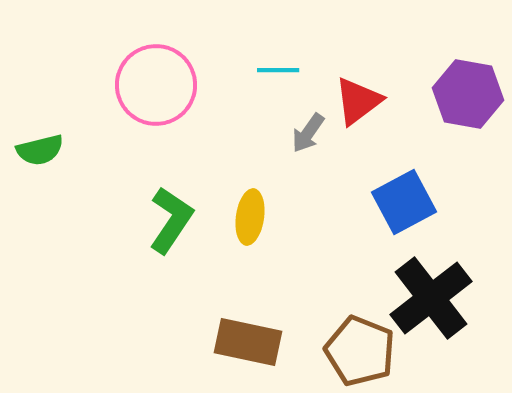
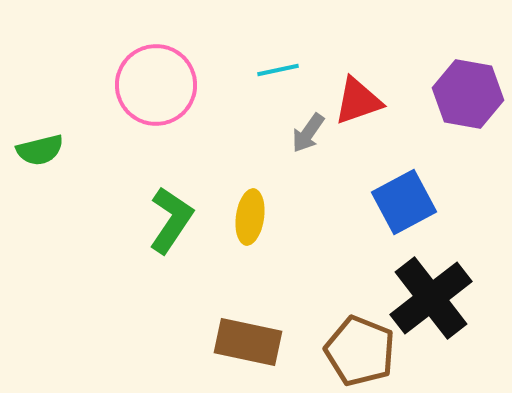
cyan line: rotated 12 degrees counterclockwise
red triangle: rotated 18 degrees clockwise
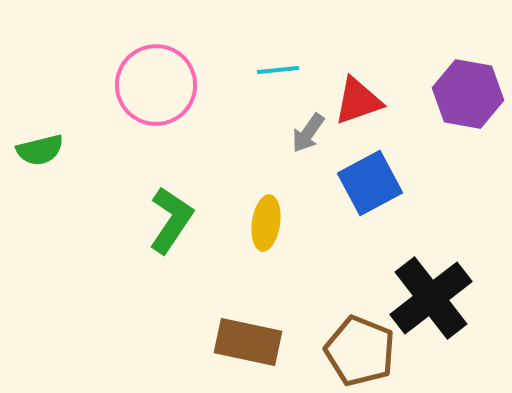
cyan line: rotated 6 degrees clockwise
blue square: moved 34 px left, 19 px up
yellow ellipse: moved 16 px right, 6 px down
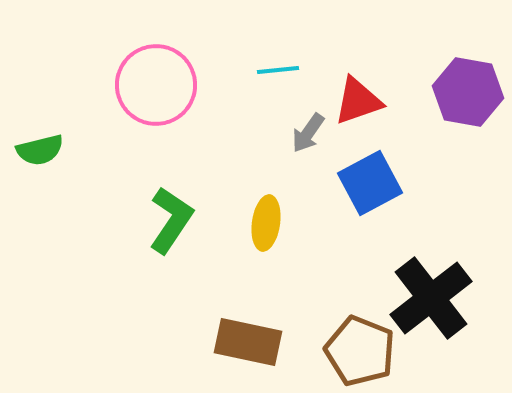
purple hexagon: moved 2 px up
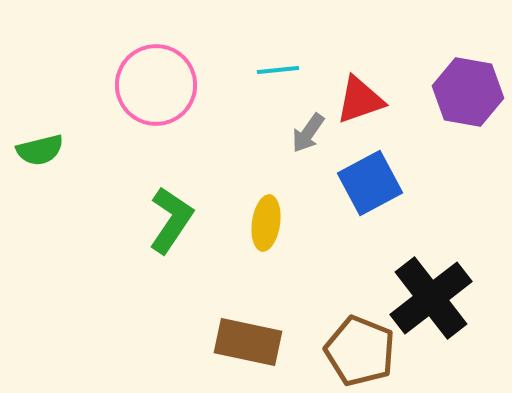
red triangle: moved 2 px right, 1 px up
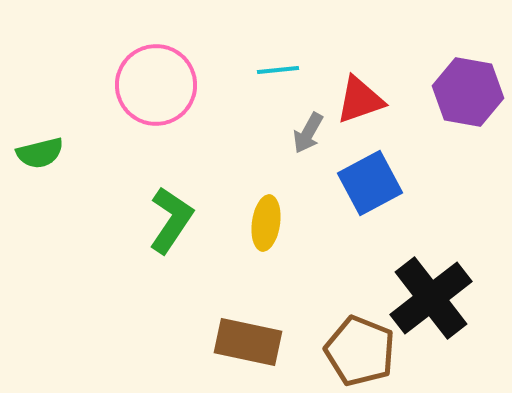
gray arrow: rotated 6 degrees counterclockwise
green semicircle: moved 3 px down
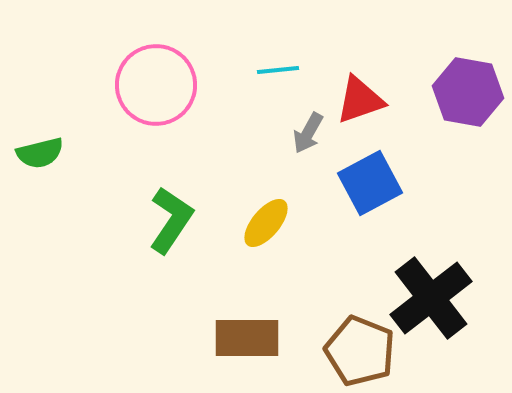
yellow ellipse: rotated 32 degrees clockwise
brown rectangle: moved 1 px left, 4 px up; rotated 12 degrees counterclockwise
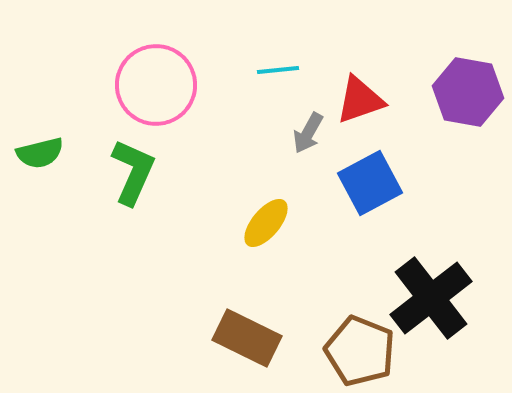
green L-shape: moved 38 px left, 48 px up; rotated 10 degrees counterclockwise
brown rectangle: rotated 26 degrees clockwise
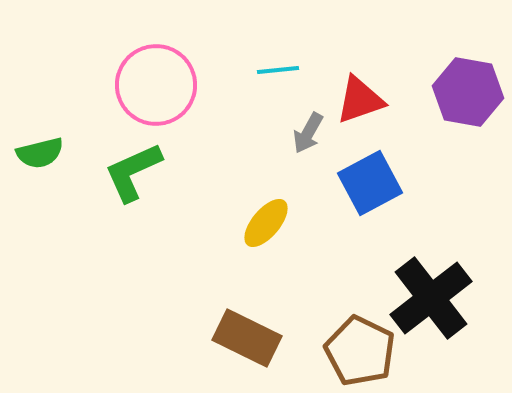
green L-shape: rotated 138 degrees counterclockwise
brown pentagon: rotated 4 degrees clockwise
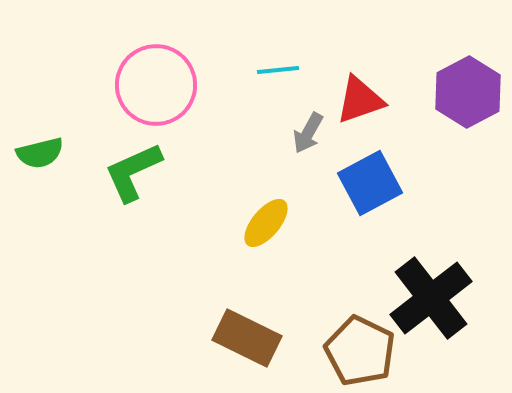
purple hexagon: rotated 22 degrees clockwise
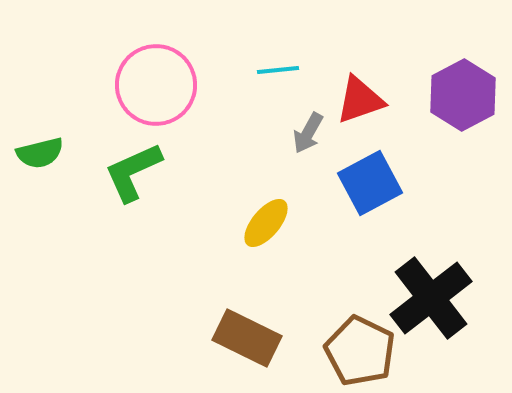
purple hexagon: moved 5 px left, 3 px down
